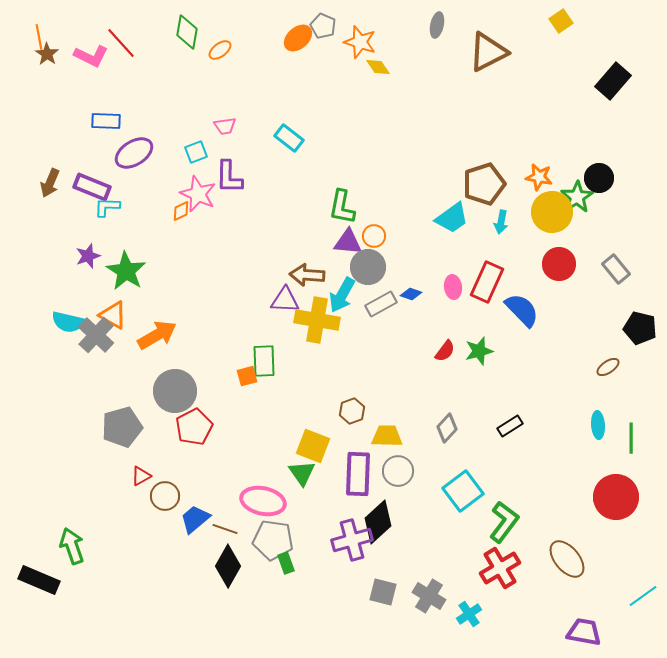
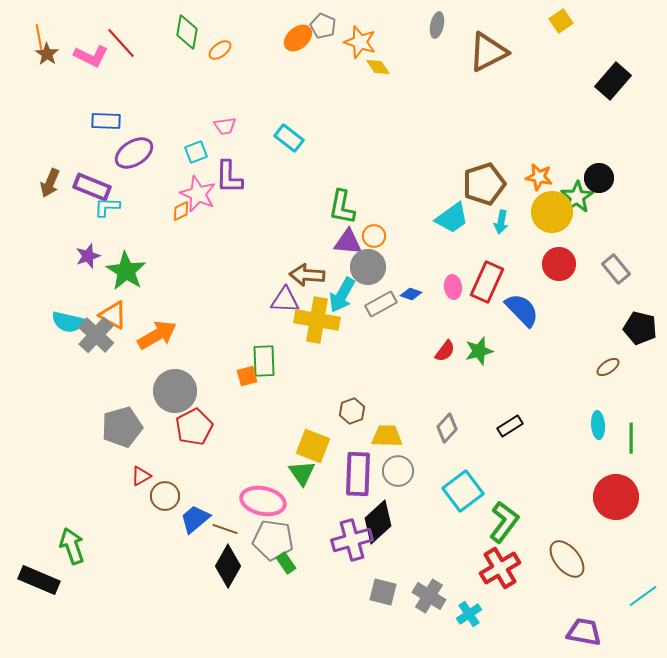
green rectangle at (286, 563): rotated 15 degrees counterclockwise
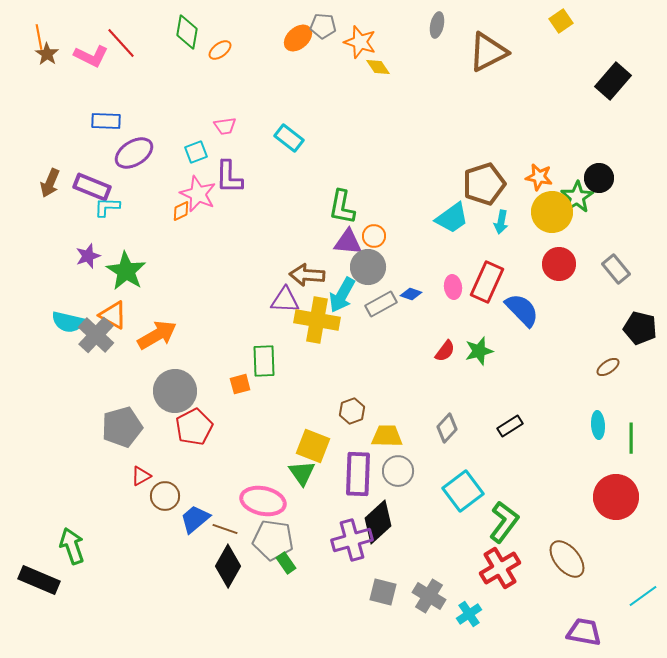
gray pentagon at (323, 26): rotated 20 degrees counterclockwise
orange square at (247, 376): moved 7 px left, 8 px down
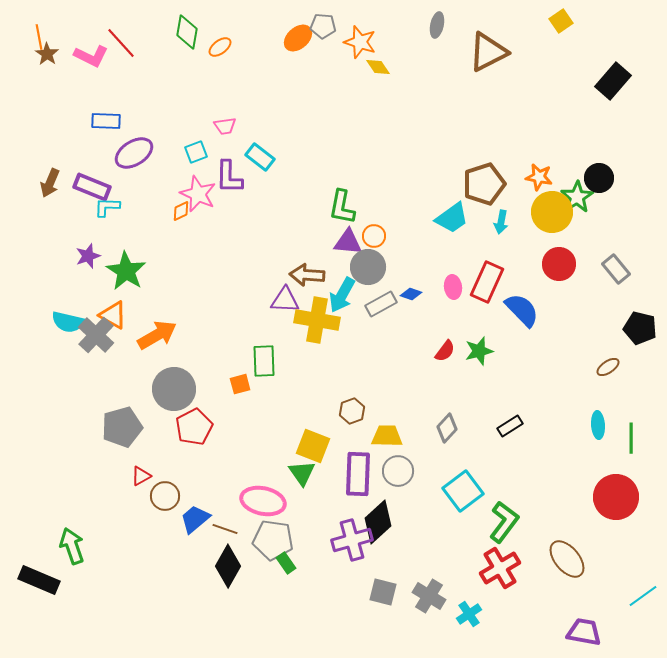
orange ellipse at (220, 50): moved 3 px up
cyan rectangle at (289, 138): moved 29 px left, 19 px down
gray circle at (175, 391): moved 1 px left, 2 px up
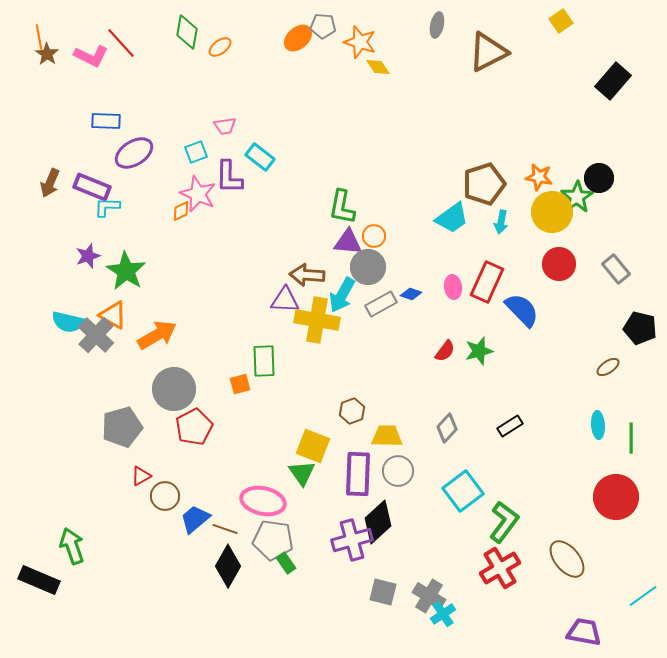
cyan cross at (469, 614): moved 26 px left
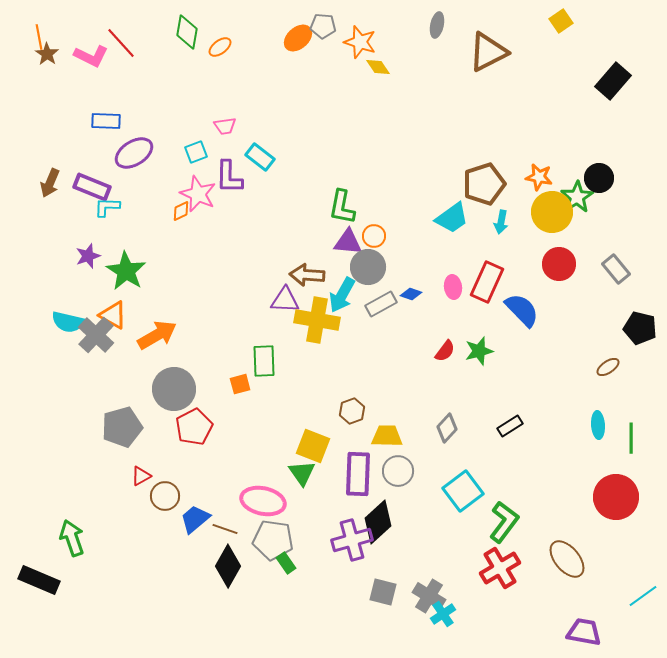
green arrow at (72, 546): moved 8 px up
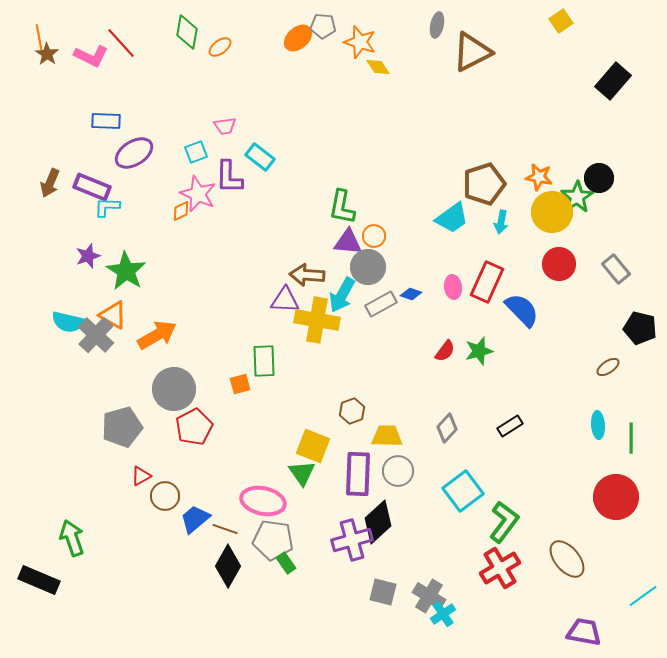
brown triangle at (488, 52): moved 16 px left
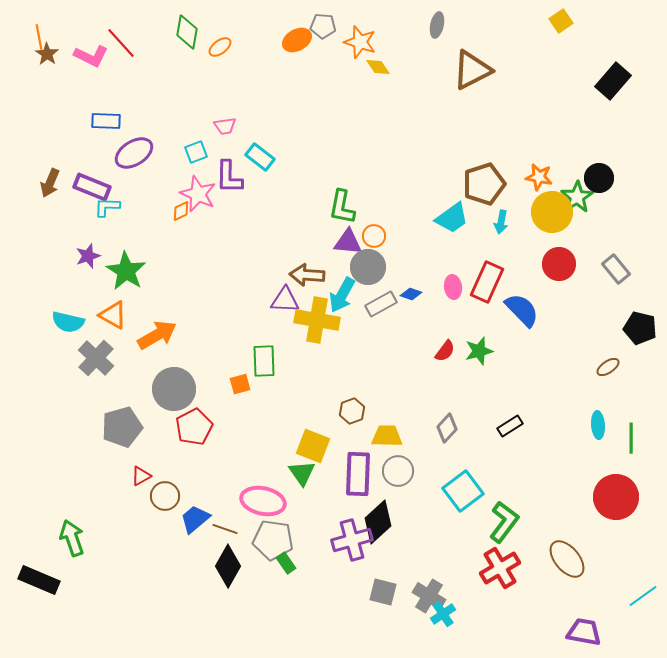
orange ellipse at (298, 38): moved 1 px left, 2 px down; rotated 12 degrees clockwise
brown triangle at (472, 52): moved 18 px down
gray cross at (96, 335): moved 23 px down
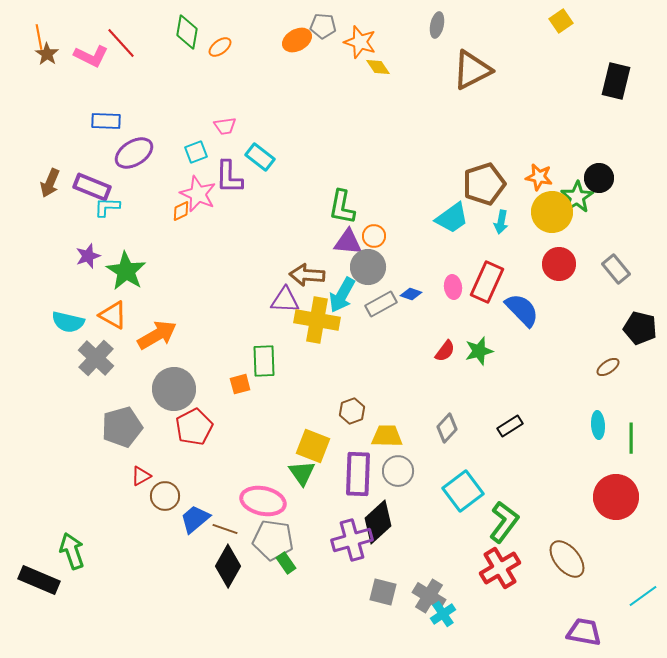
black rectangle at (613, 81): moved 3 px right; rotated 27 degrees counterclockwise
green arrow at (72, 538): moved 13 px down
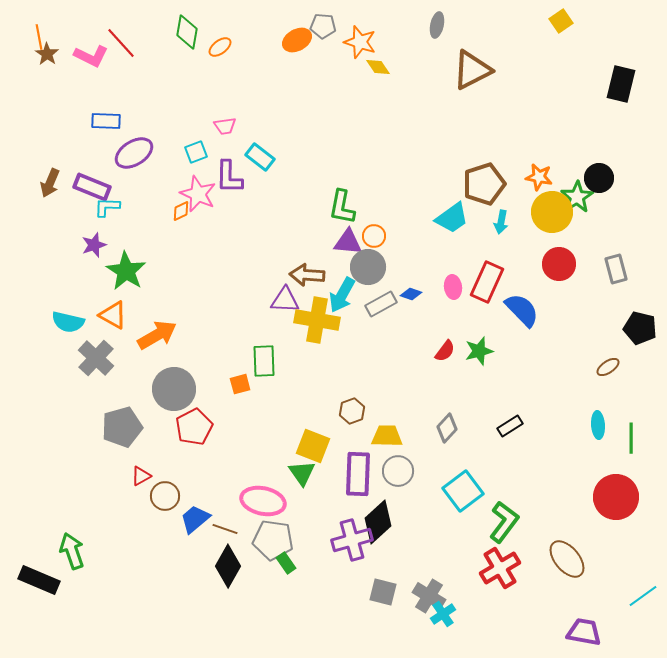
black rectangle at (616, 81): moved 5 px right, 3 px down
purple star at (88, 256): moved 6 px right, 11 px up
gray rectangle at (616, 269): rotated 24 degrees clockwise
